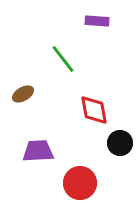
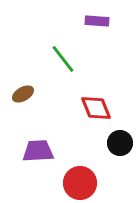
red diamond: moved 2 px right, 2 px up; rotated 12 degrees counterclockwise
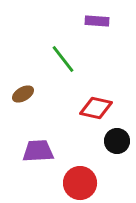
red diamond: rotated 56 degrees counterclockwise
black circle: moved 3 px left, 2 px up
